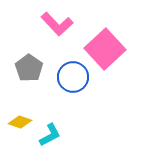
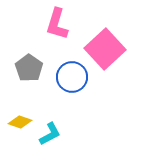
pink L-shape: rotated 60 degrees clockwise
blue circle: moved 1 px left
cyan L-shape: moved 1 px up
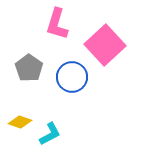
pink square: moved 4 px up
